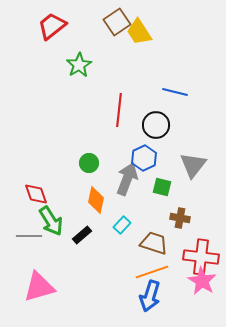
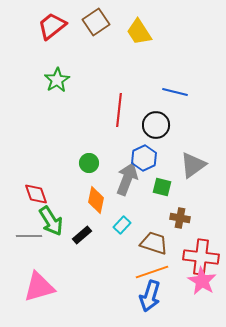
brown square: moved 21 px left
green star: moved 22 px left, 15 px down
gray triangle: rotated 16 degrees clockwise
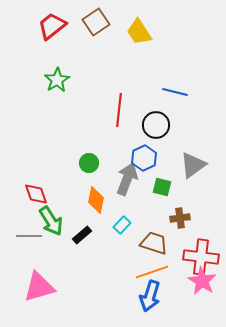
brown cross: rotated 18 degrees counterclockwise
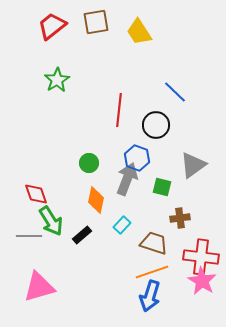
brown square: rotated 24 degrees clockwise
blue line: rotated 30 degrees clockwise
blue hexagon: moved 7 px left; rotated 15 degrees counterclockwise
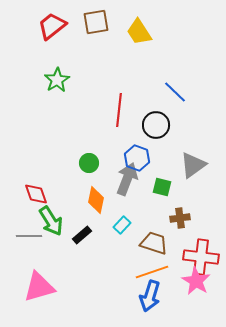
pink star: moved 6 px left
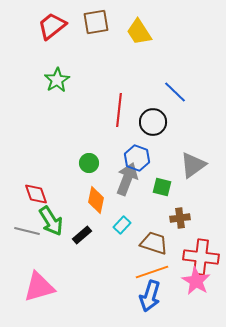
black circle: moved 3 px left, 3 px up
gray line: moved 2 px left, 5 px up; rotated 15 degrees clockwise
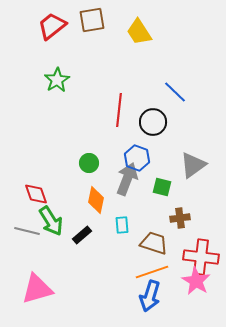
brown square: moved 4 px left, 2 px up
cyan rectangle: rotated 48 degrees counterclockwise
pink triangle: moved 2 px left, 2 px down
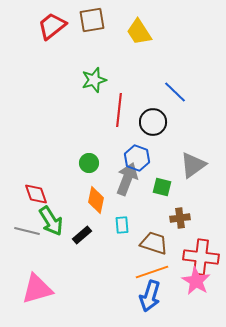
green star: moved 37 px right; rotated 15 degrees clockwise
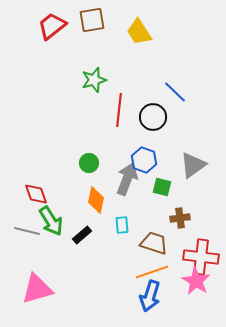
black circle: moved 5 px up
blue hexagon: moved 7 px right, 2 px down
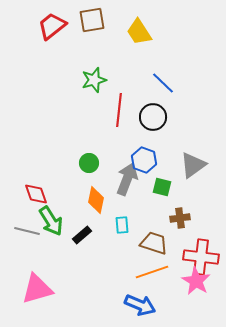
blue line: moved 12 px left, 9 px up
blue arrow: moved 10 px left, 9 px down; rotated 84 degrees counterclockwise
